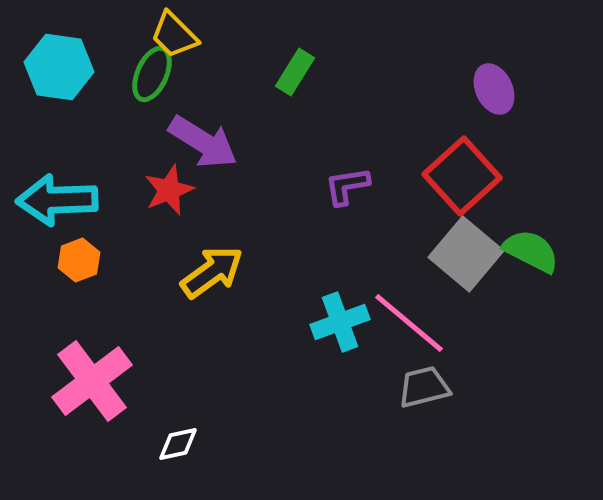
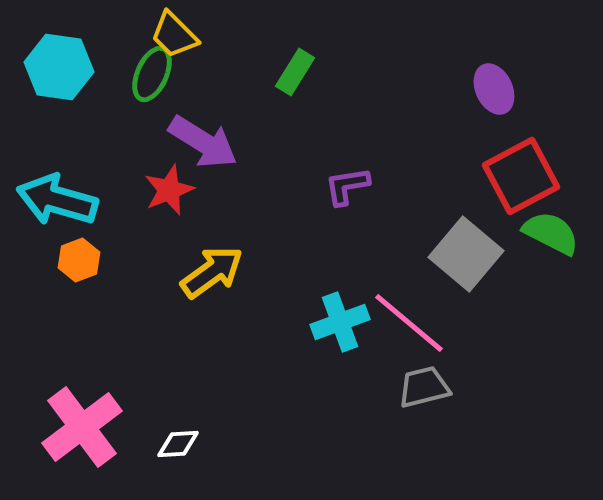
red square: moved 59 px right; rotated 14 degrees clockwise
cyan arrow: rotated 18 degrees clockwise
green semicircle: moved 20 px right, 18 px up
pink cross: moved 10 px left, 46 px down
white diamond: rotated 9 degrees clockwise
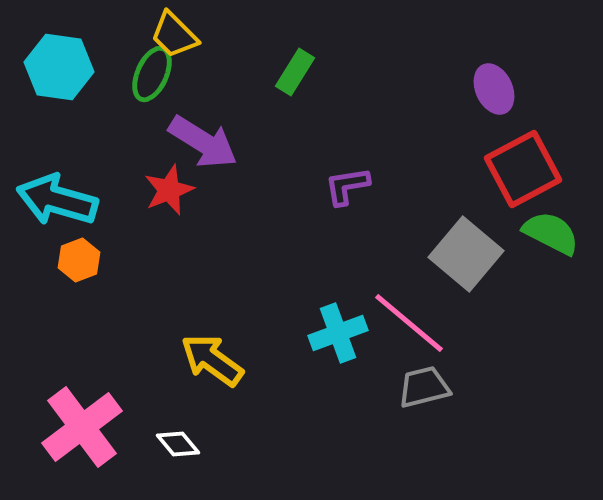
red square: moved 2 px right, 7 px up
yellow arrow: moved 88 px down; rotated 108 degrees counterclockwise
cyan cross: moved 2 px left, 11 px down
white diamond: rotated 54 degrees clockwise
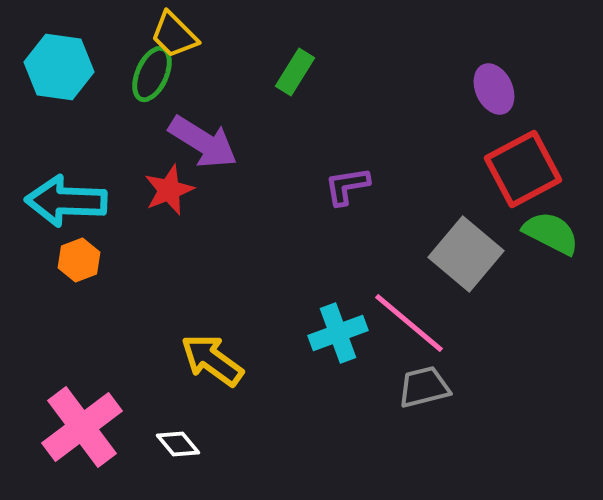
cyan arrow: moved 9 px right, 1 px down; rotated 14 degrees counterclockwise
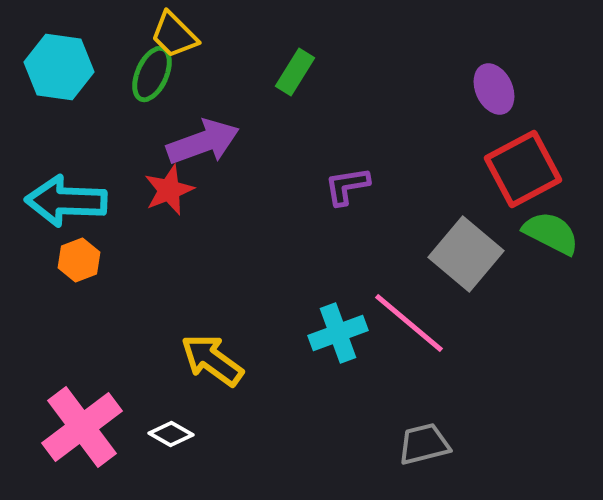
purple arrow: rotated 52 degrees counterclockwise
gray trapezoid: moved 57 px down
white diamond: moved 7 px left, 10 px up; rotated 21 degrees counterclockwise
